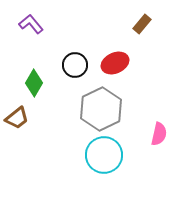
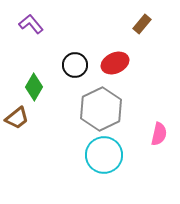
green diamond: moved 4 px down
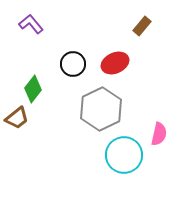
brown rectangle: moved 2 px down
black circle: moved 2 px left, 1 px up
green diamond: moved 1 px left, 2 px down; rotated 8 degrees clockwise
cyan circle: moved 20 px right
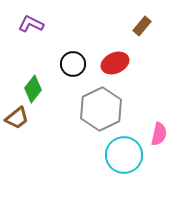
purple L-shape: rotated 25 degrees counterclockwise
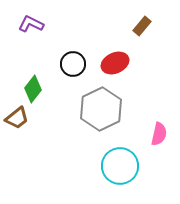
cyan circle: moved 4 px left, 11 px down
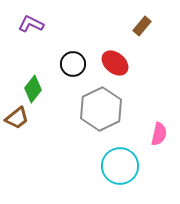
red ellipse: rotated 64 degrees clockwise
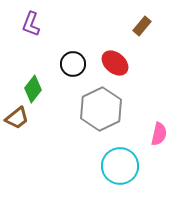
purple L-shape: rotated 95 degrees counterclockwise
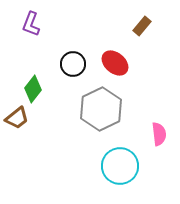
pink semicircle: rotated 20 degrees counterclockwise
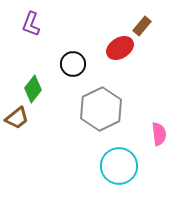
red ellipse: moved 5 px right, 15 px up; rotated 72 degrees counterclockwise
cyan circle: moved 1 px left
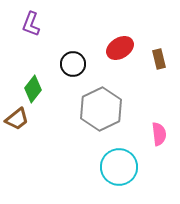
brown rectangle: moved 17 px right, 33 px down; rotated 54 degrees counterclockwise
brown trapezoid: moved 1 px down
cyan circle: moved 1 px down
